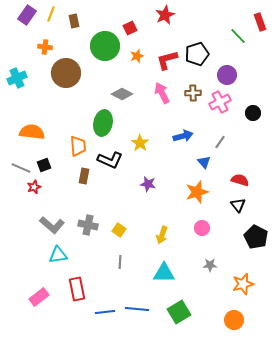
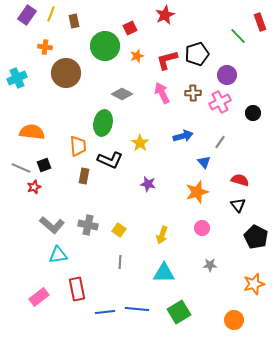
orange star at (243, 284): moved 11 px right
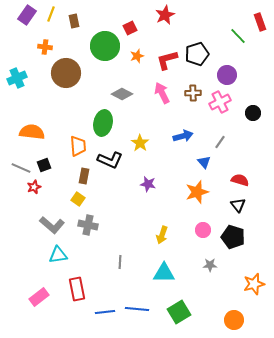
pink circle at (202, 228): moved 1 px right, 2 px down
yellow square at (119, 230): moved 41 px left, 31 px up
black pentagon at (256, 237): moved 23 px left; rotated 10 degrees counterclockwise
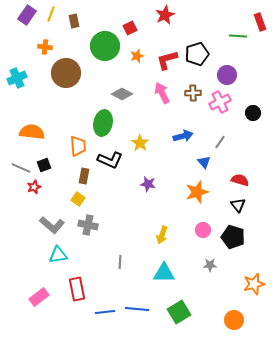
green line at (238, 36): rotated 42 degrees counterclockwise
